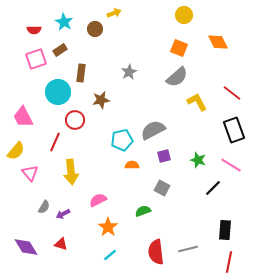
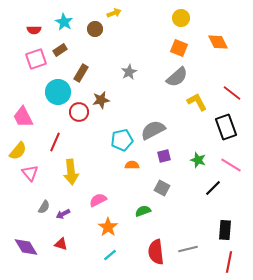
yellow circle at (184, 15): moved 3 px left, 3 px down
brown rectangle at (81, 73): rotated 24 degrees clockwise
red circle at (75, 120): moved 4 px right, 8 px up
black rectangle at (234, 130): moved 8 px left, 3 px up
yellow semicircle at (16, 151): moved 2 px right
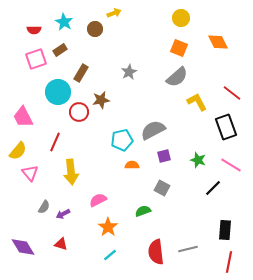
purple diamond at (26, 247): moved 3 px left
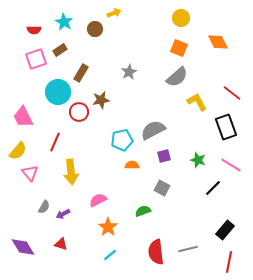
black rectangle at (225, 230): rotated 36 degrees clockwise
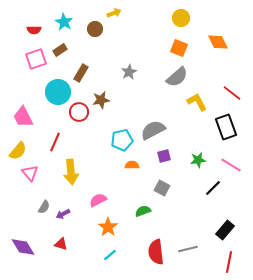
green star at (198, 160): rotated 28 degrees counterclockwise
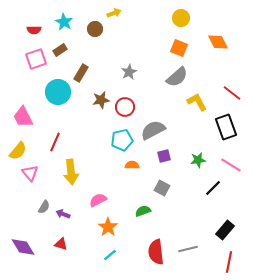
red circle at (79, 112): moved 46 px right, 5 px up
purple arrow at (63, 214): rotated 48 degrees clockwise
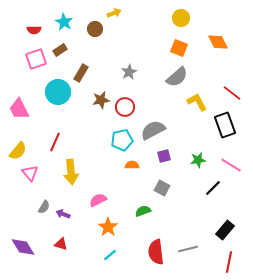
pink trapezoid at (23, 117): moved 4 px left, 8 px up
black rectangle at (226, 127): moved 1 px left, 2 px up
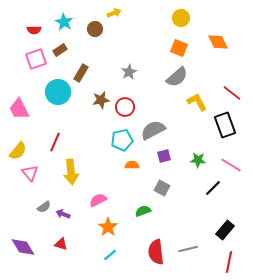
green star at (198, 160): rotated 14 degrees clockwise
gray semicircle at (44, 207): rotated 24 degrees clockwise
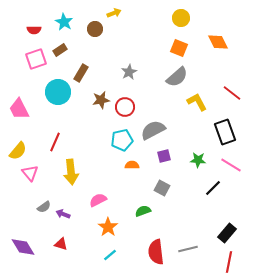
black rectangle at (225, 125): moved 7 px down
black rectangle at (225, 230): moved 2 px right, 3 px down
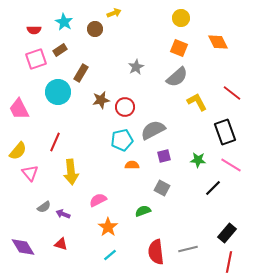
gray star at (129, 72): moved 7 px right, 5 px up
